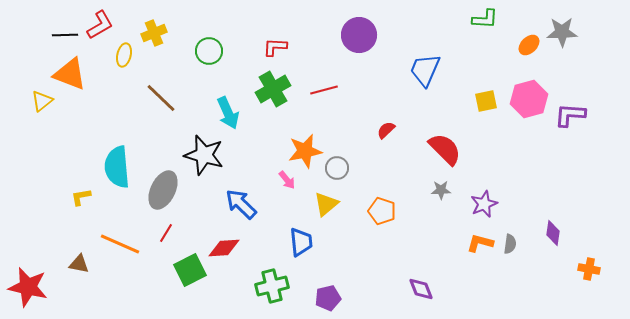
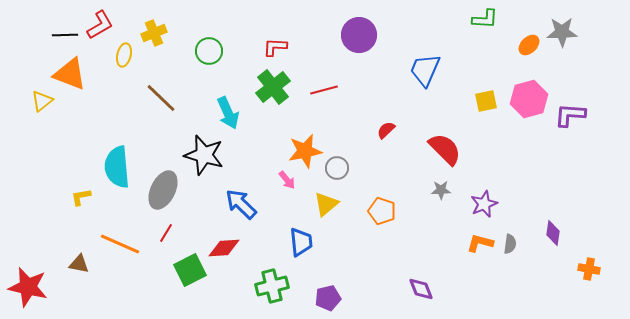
green cross at (273, 89): moved 2 px up; rotated 8 degrees counterclockwise
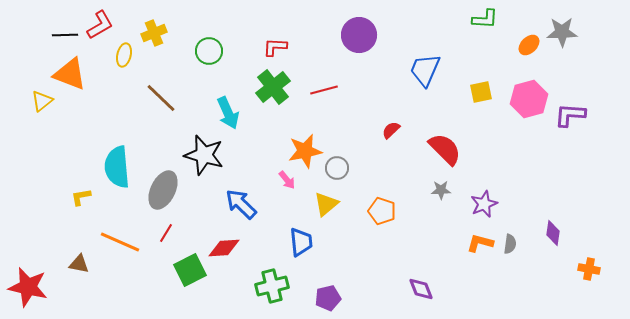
yellow square at (486, 101): moved 5 px left, 9 px up
red semicircle at (386, 130): moved 5 px right
orange line at (120, 244): moved 2 px up
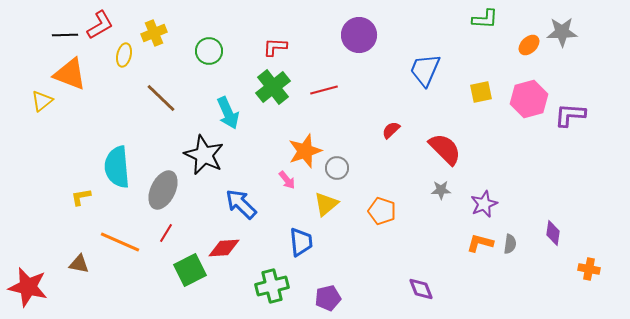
orange star at (305, 151): rotated 8 degrees counterclockwise
black star at (204, 155): rotated 9 degrees clockwise
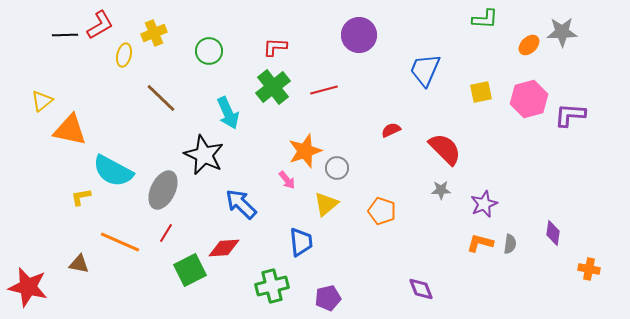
orange triangle at (70, 74): moved 56 px down; rotated 9 degrees counterclockwise
red semicircle at (391, 130): rotated 18 degrees clockwise
cyan semicircle at (117, 167): moved 4 px left, 4 px down; rotated 57 degrees counterclockwise
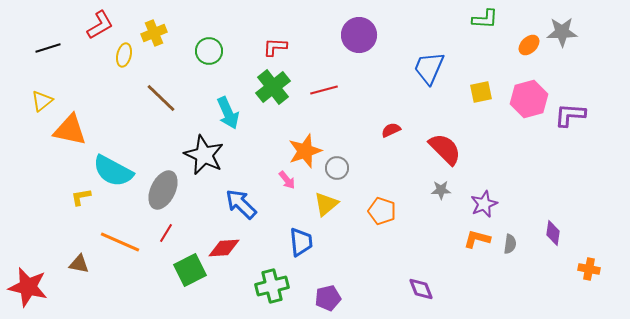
black line at (65, 35): moved 17 px left, 13 px down; rotated 15 degrees counterclockwise
blue trapezoid at (425, 70): moved 4 px right, 2 px up
orange L-shape at (480, 243): moved 3 px left, 4 px up
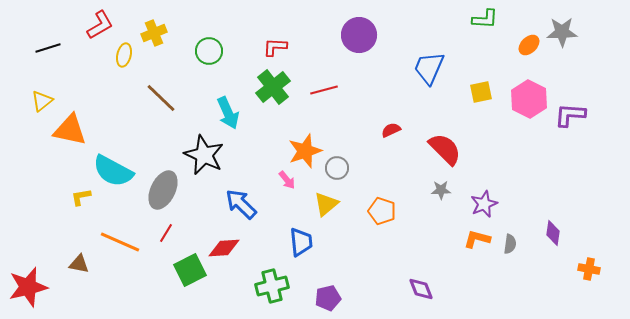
pink hexagon at (529, 99): rotated 18 degrees counterclockwise
red star at (28, 287): rotated 27 degrees counterclockwise
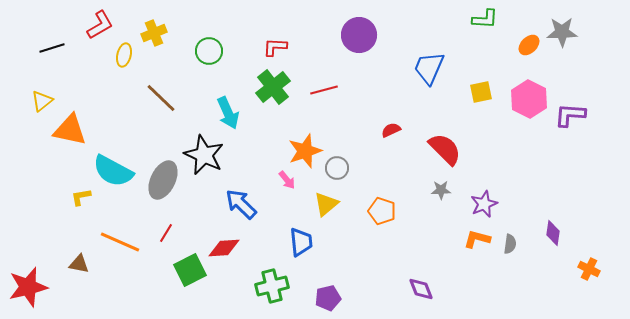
black line at (48, 48): moved 4 px right
gray ellipse at (163, 190): moved 10 px up
orange cross at (589, 269): rotated 15 degrees clockwise
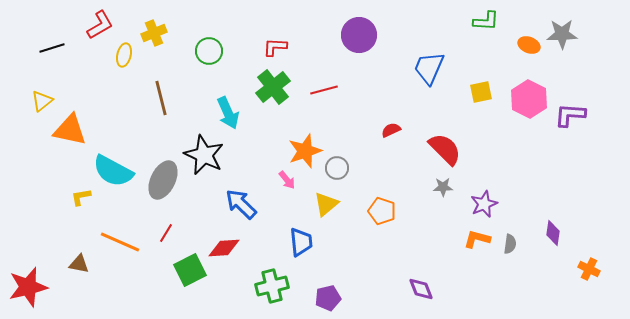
green L-shape at (485, 19): moved 1 px right, 2 px down
gray star at (562, 32): moved 2 px down
orange ellipse at (529, 45): rotated 65 degrees clockwise
brown line at (161, 98): rotated 32 degrees clockwise
gray star at (441, 190): moved 2 px right, 3 px up
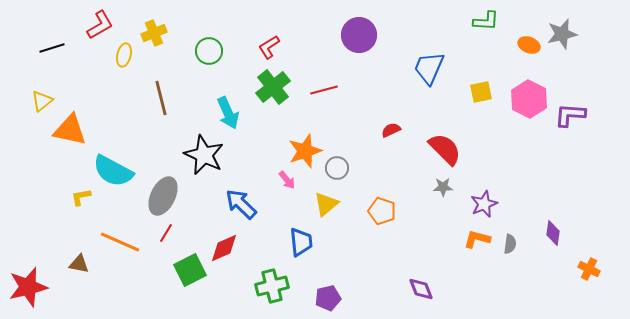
gray star at (562, 34): rotated 12 degrees counterclockwise
red L-shape at (275, 47): moved 6 px left; rotated 35 degrees counterclockwise
gray ellipse at (163, 180): moved 16 px down
red diamond at (224, 248): rotated 20 degrees counterclockwise
